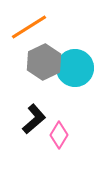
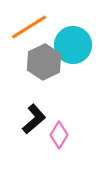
cyan circle: moved 2 px left, 23 px up
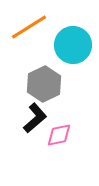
gray hexagon: moved 22 px down
black L-shape: moved 1 px right, 1 px up
pink diamond: rotated 48 degrees clockwise
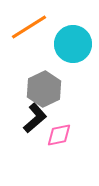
cyan circle: moved 1 px up
gray hexagon: moved 5 px down
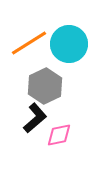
orange line: moved 16 px down
cyan circle: moved 4 px left
gray hexagon: moved 1 px right, 3 px up
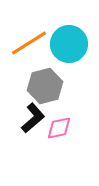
gray hexagon: rotated 12 degrees clockwise
black L-shape: moved 2 px left
pink diamond: moved 7 px up
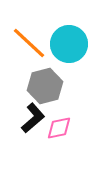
orange line: rotated 75 degrees clockwise
